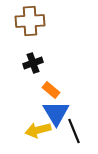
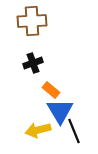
brown cross: moved 2 px right
blue triangle: moved 4 px right, 2 px up
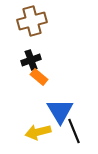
brown cross: rotated 12 degrees counterclockwise
black cross: moved 2 px left, 3 px up
orange rectangle: moved 12 px left, 13 px up
yellow arrow: moved 2 px down
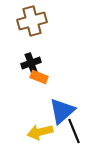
black cross: moved 3 px down
orange rectangle: rotated 18 degrees counterclockwise
blue triangle: moved 2 px right; rotated 20 degrees clockwise
yellow arrow: moved 2 px right
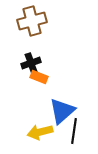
black line: rotated 30 degrees clockwise
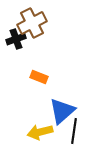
brown cross: moved 2 px down; rotated 12 degrees counterclockwise
black cross: moved 15 px left, 24 px up
